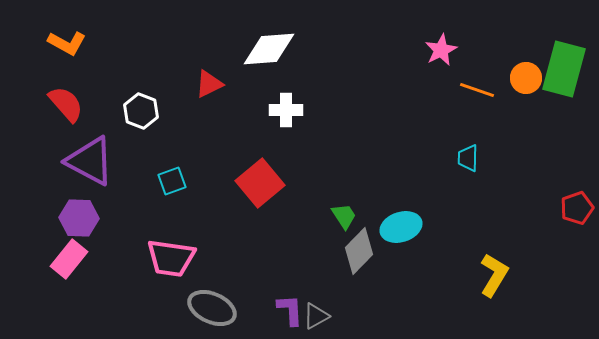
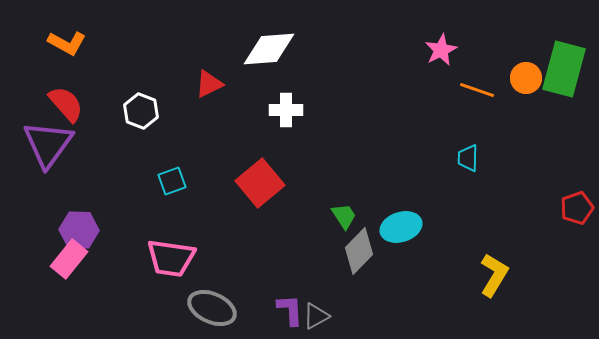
purple triangle: moved 42 px left, 17 px up; rotated 38 degrees clockwise
purple hexagon: moved 12 px down
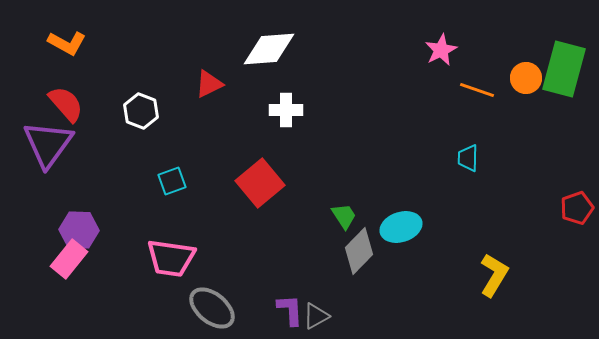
gray ellipse: rotated 15 degrees clockwise
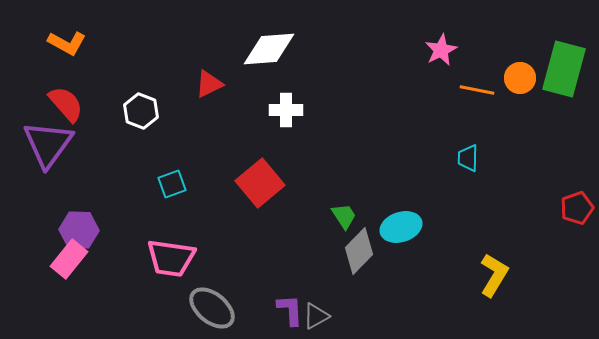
orange circle: moved 6 px left
orange line: rotated 8 degrees counterclockwise
cyan square: moved 3 px down
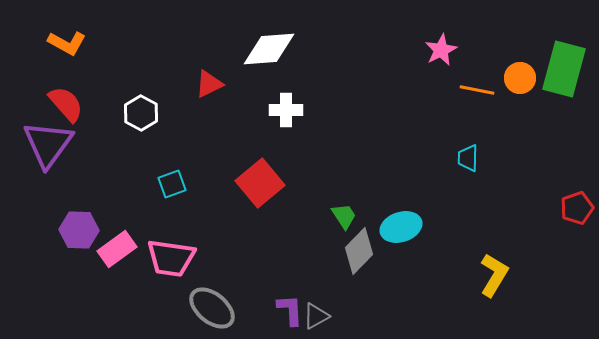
white hexagon: moved 2 px down; rotated 8 degrees clockwise
pink rectangle: moved 48 px right, 10 px up; rotated 15 degrees clockwise
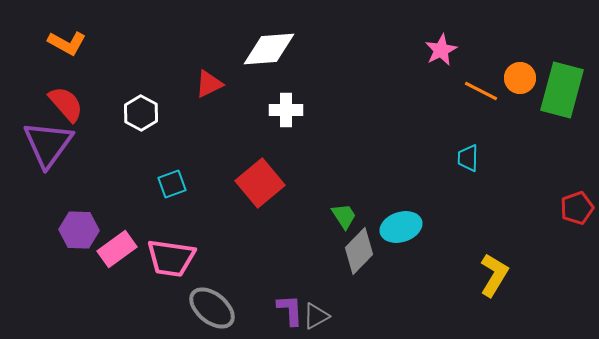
green rectangle: moved 2 px left, 21 px down
orange line: moved 4 px right, 1 px down; rotated 16 degrees clockwise
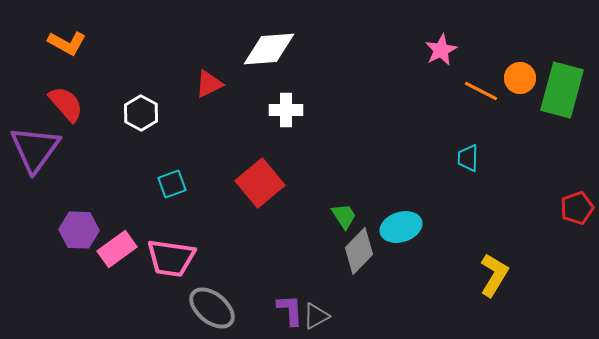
purple triangle: moved 13 px left, 5 px down
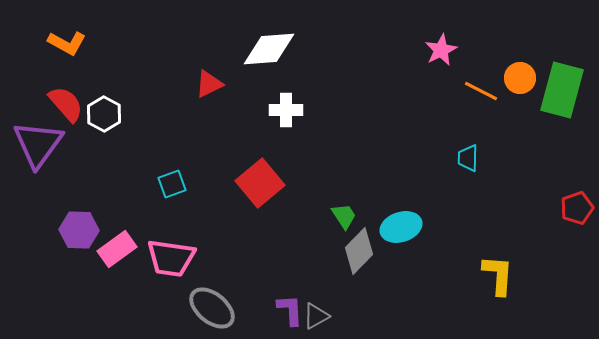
white hexagon: moved 37 px left, 1 px down
purple triangle: moved 3 px right, 5 px up
yellow L-shape: moved 4 px right; rotated 27 degrees counterclockwise
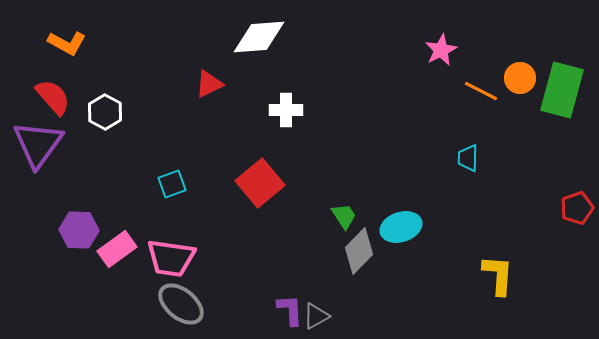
white diamond: moved 10 px left, 12 px up
red semicircle: moved 13 px left, 7 px up
white hexagon: moved 1 px right, 2 px up
gray ellipse: moved 31 px left, 4 px up
